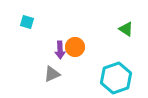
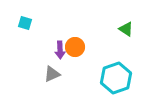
cyan square: moved 2 px left, 1 px down
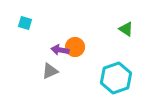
purple arrow: rotated 102 degrees clockwise
gray triangle: moved 2 px left, 3 px up
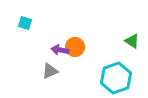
green triangle: moved 6 px right, 12 px down
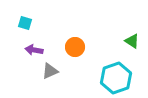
purple arrow: moved 26 px left
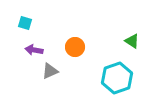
cyan hexagon: moved 1 px right
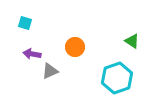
purple arrow: moved 2 px left, 4 px down
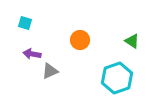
orange circle: moved 5 px right, 7 px up
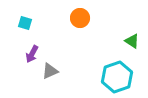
orange circle: moved 22 px up
purple arrow: rotated 72 degrees counterclockwise
cyan hexagon: moved 1 px up
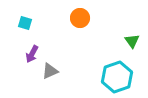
green triangle: rotated 21 degrees clockwise
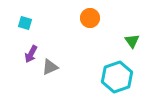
orange circle: moved 10 px right
purple arrow: moved 1 px left
gray triangle: moved 4 px up
